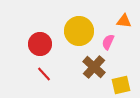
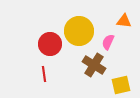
red circle: moved 10 px right
brown cross: moved 2 px up; rotated 10 degrees counterclockwise
red line: rotated 35 degrees clockwise
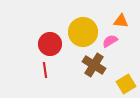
orange triangle: moved 3 px left
yellow circle: moved 4 px right, 1 px down
pink semicircle: moved 2 px right, 1 px up; rotated 35 degrees clockwise
red line: moved 1 px right, 4 px up
yellow square: moved 5 px right, 1 px up; rotated 18 degrees counterclockwise
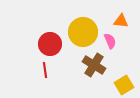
pink semicircle: rotated 98 degrees clockwise
yellow square: moved 2 px left, 1 px down
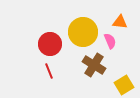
orange triangle: moved 1 px left, 1 px down
red line: moved 4 px right, 1 px down; rotated 14 degrees counterclockwise
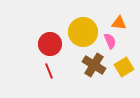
orange triangle: moved 1 px left, 1 px down
yellow square: moved 18 px up
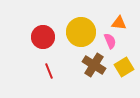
yellow circle: moved 2 px left
red circle: moved 7 px left, 7 px up
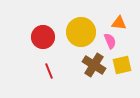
yellow square: moved 2 px left, 2 px up; rotated 18 degrees clockwise
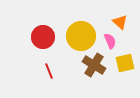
orange triangle: moved 1 px right, 1 px up; rotated 35 degrees clockwise
yellow circle: moved 4 px down
yellow square: moved 3 px right, 2 px up
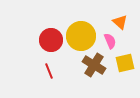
red circle: moved 8 px right, 3 px down
